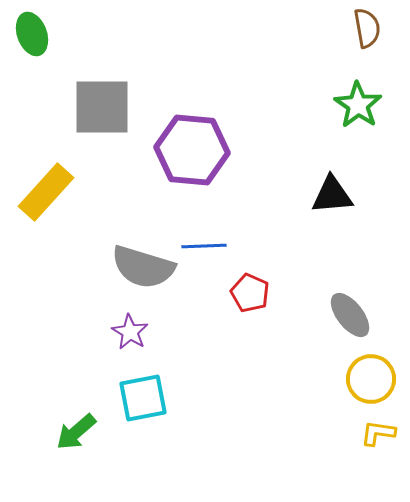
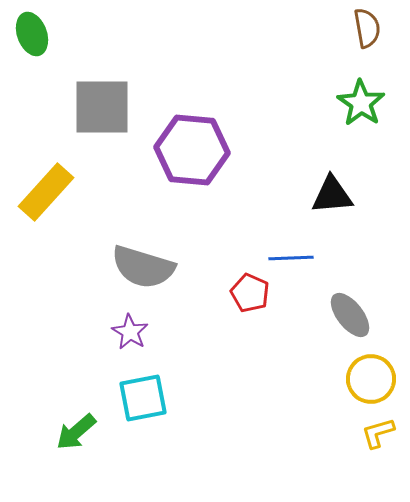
green star: moved 3 px right, 2 px up
blue line: moved 87 px right, 12 px down
yellow L-shape: rotated 24 degrees counterclockwise
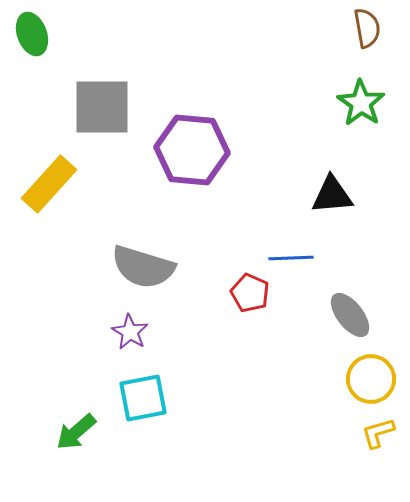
yellow rectangle: moved 3 px right, 8 px up
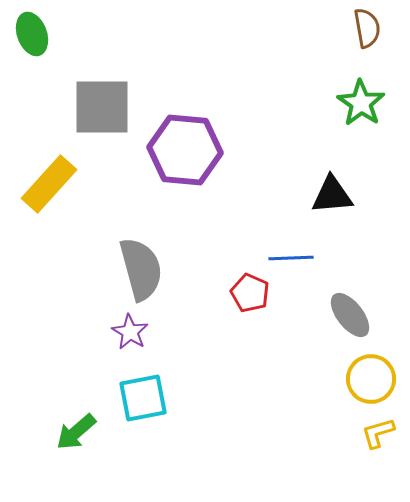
purple hexagon: moved 7 px left
gray semicircle: moved 2 px left, 2 px down; rotated 122 degrees counterclockwise
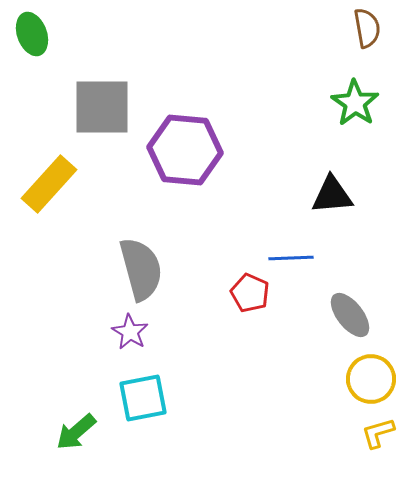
green star: moved 6 px left
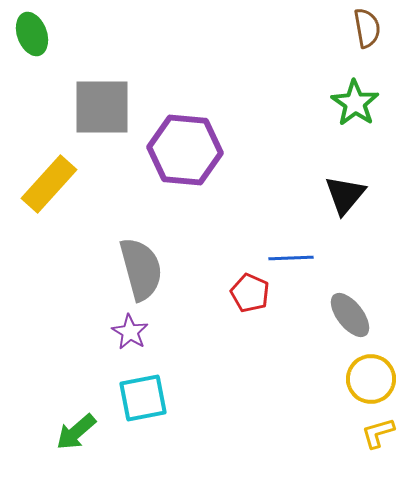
black triangle: moved 13 px right; rotated 45 degrees counterclockwise
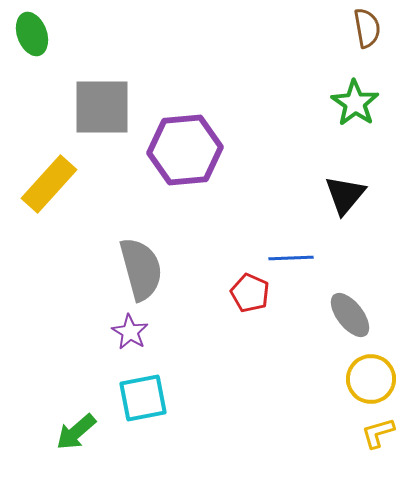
purple hexagon: rotated 10 degrees counterclockwise
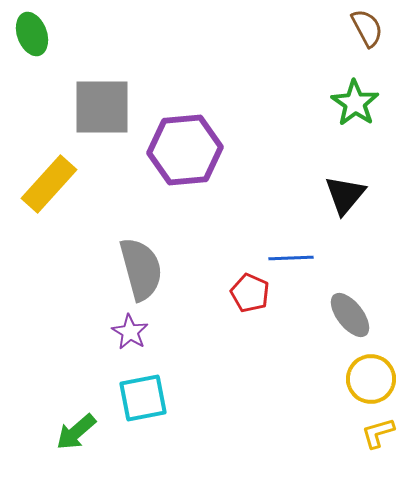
brown semicircle: rotated 18 degrees counterclockwise
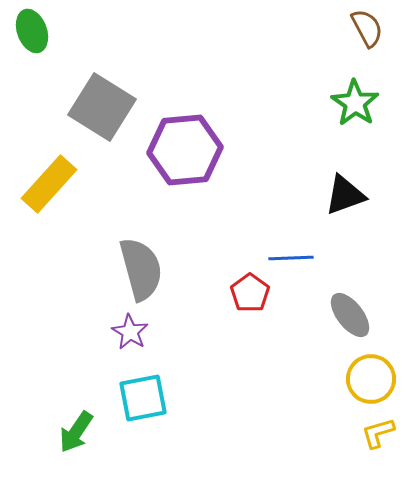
green ellipse: moved 3 px up
gray square: rotated 32 degrees clockwise
black triangle: rotated 30 degrees clockwise
red pentagon: rotated 12 degrees clockwise
green arrow: rotated 15 degrees counterclockwise
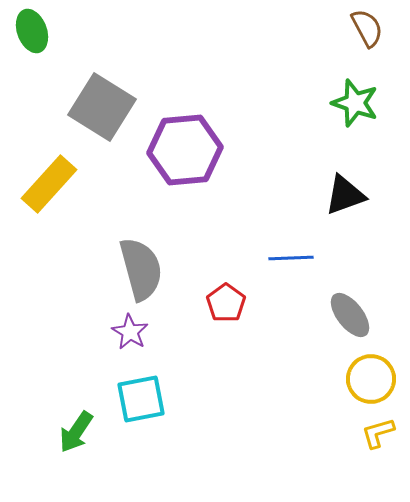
green star: rotated 15 degrees counterclockwise
red pentagon: moved 24 px left, 10 px down
cyan square: moved 2 px left, 1 px down
